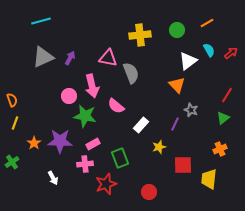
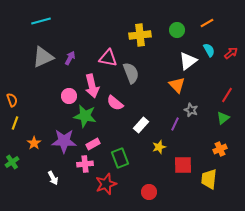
pink semicircle: moved 1 px left, 3 px up
purple star: moved 4 px right
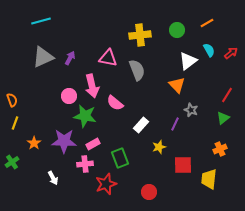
gray semicircle: moved 6 px right, 3 px up
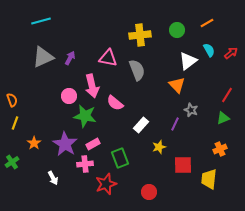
green triangle: rotated 16 degrees clockwise
purple star: moved 1 px right, 3 px down; rotated 30 degrees clockwise
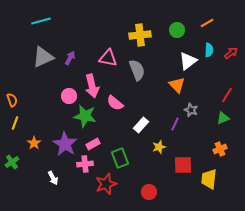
cyan semicircle: rotated 32 degrees clockwise
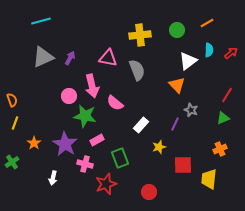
pink rectangle: moved 4 px right, 4 px up
pink cross: rotated 21 degrees clockwise
white arrow: rotated 40 degrees clockwise
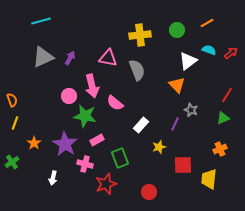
cyan semicircle: rotated 72 degrees counterclockwise
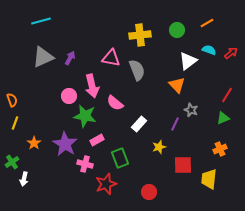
pink triangle: moved 3 px right
white rectangle: moved 2 px left, 1 px up
white arrow: moved 29 px left, 1 px down
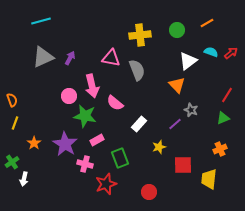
cyan semicircle: moved 2 px right, 2 px down
purple line: rotated 24 degrees clockwise
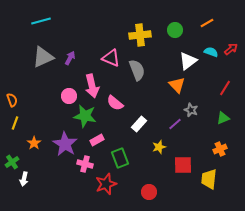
green circle: moved 2 px left
red arrow: moved 4 px up
pink triangle: rotated 12 degrees clockwise
red line: moved 2 px left, 7 px up
